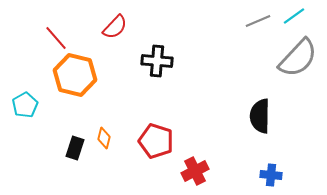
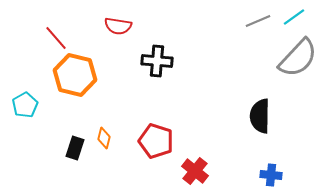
cyan line: moved 1 px down
red semicircle: moved 3 px right, 1 px up; rotated 56 degrees clockwise
red cross: rotated 24 degrees counterclockwise
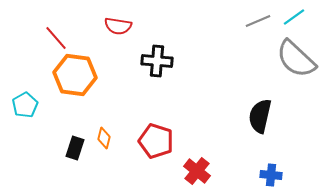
gray semicircle: moved 2 px left, 1 px down; rotated 90 degrees clockwise
orange hexagon: rotated 6 degrees counterclockwise
black semicircle: rotated 12 degrees clockwise
red cross: moved 2 px right
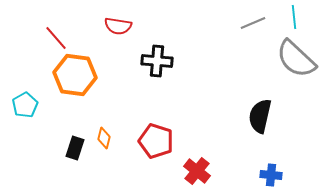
cyan line: rotated 60 degrees counterclockwise
gray line: moved 5 px left, 2 px down
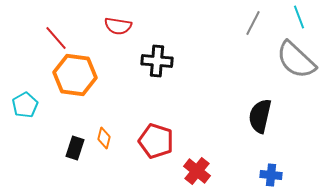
cyan line: moved 5 px right; rotated 15 degrees counterclockwise
gray line: rotated 40 degrees counterclockwise
gray semicircle: moved 1 px down
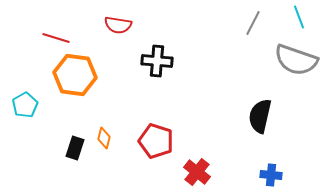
red semicircle: moved 1 px up
red line: rotated 32 degrees counterclockwise
gray semicircle: rotated 24 degrees counterclockwise
red cross: moved 1 px down
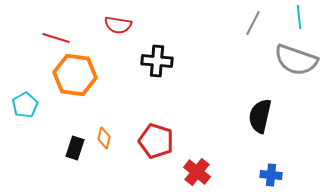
cyan line: rotated 15 degrees clockwise
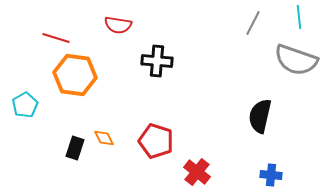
orange diamond: rotated 40 degrees counterclockwise
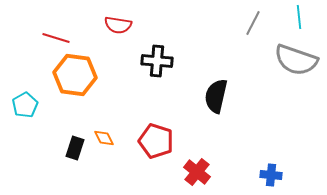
black semicircle: moved 44 px left, 20 px up
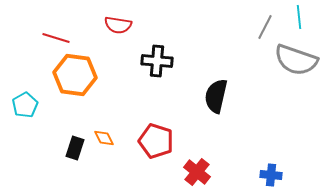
gray line: moved 12 px right, 4 px down
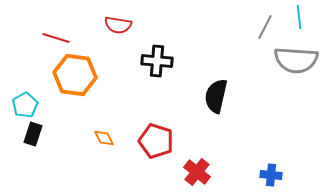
gray semicircle: rotated 15 degrees counterclockwise
black rectangle: moved 42 px left, 14 px up
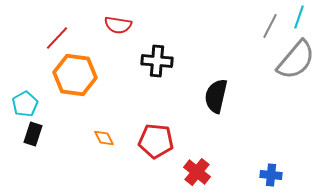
cyan line: rotated 25 degrees clockwise
gray line: moved 5 px right, 1 px up
red line: moved 1 px right; rotated 64 degrees counterclockwise
gray semicircle: rotated 54 degrees counterclockwise
cyan pentagon: moved 1 px up
red pentagon: rotated 12 degrees counterclockwise
